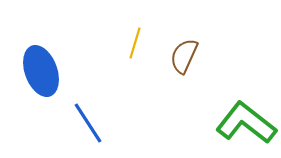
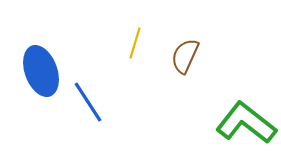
brown semicircle: moved 1 px right
blue line: moved 21 px up
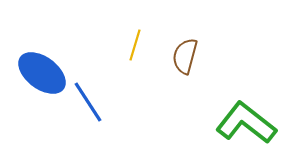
yellow line: moved 2 px down
brown semicircle: rotated 9 degrees counterclockwise
blue ellipse: moved 1 px right, 2 px down; rotated 33 degrees counterclockwise
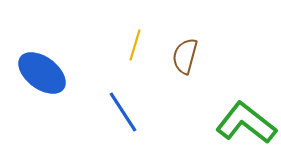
blue line: moved 35 px right, 10 px down
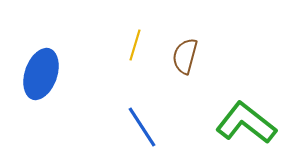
blue ellipse: moved 1 px left, 1 px down; rotated 72 degrees clockwise
blue line: moved 19 px right, 15 px down
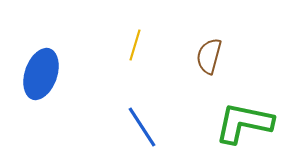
brown semicircle: moved 24 px right
green L-shape: moved 2 px left; rotated 26 degrees counterclockwise
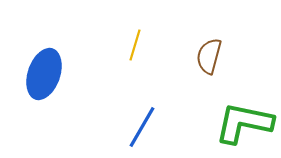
blue ellipse: moved 3 px right
blue line: rotated 63 degrees clockwise
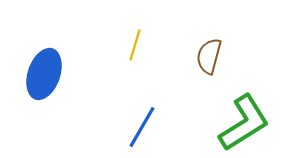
green L-shape: rotated 136 degrees clockwise
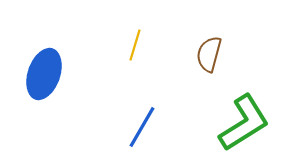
brown semicircle: moved 2 px up
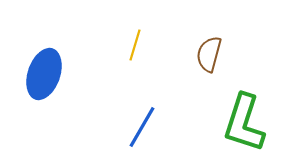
green L-shape: rotated 140 degrees clockwise
